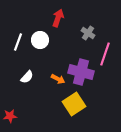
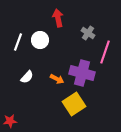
red arrow: rotated 30 degrees counterclockwise
pink line: moved 2 px up
purple cross: moved 1 px right, 1 px down
orange arrow: moved 1 px left
red star: moved 5 px down
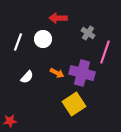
red arrow: rotated 78 degrees counterclockwise
white circle: moved 3 px right, 1 px up
orange arrow: moved 6 px up
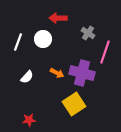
red star: moved 19 px right, 1 px up
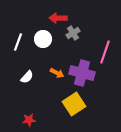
gray cross: moved 15 px left; rotated 24 degrees clockwise
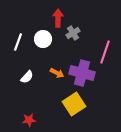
red arrow: rotated 90 degrees clockwise
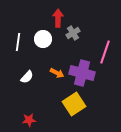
white line: rotated 12 degrees counterclockwise
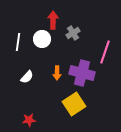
red arrow: moved 5 px left, 2 px down
white circle: moved 1 px left
orange arrow: rotated 64 degrees clockwise
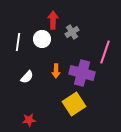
gray cross: moved 1 px left, 1 px up
orange arrow: moved 1 px left, 2 px up
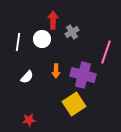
pink line: moved 1 px right
purple cross: moved 1 px right, 2 px down
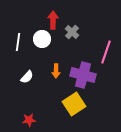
gray cross: rotated 16 degrees counterclockwise
